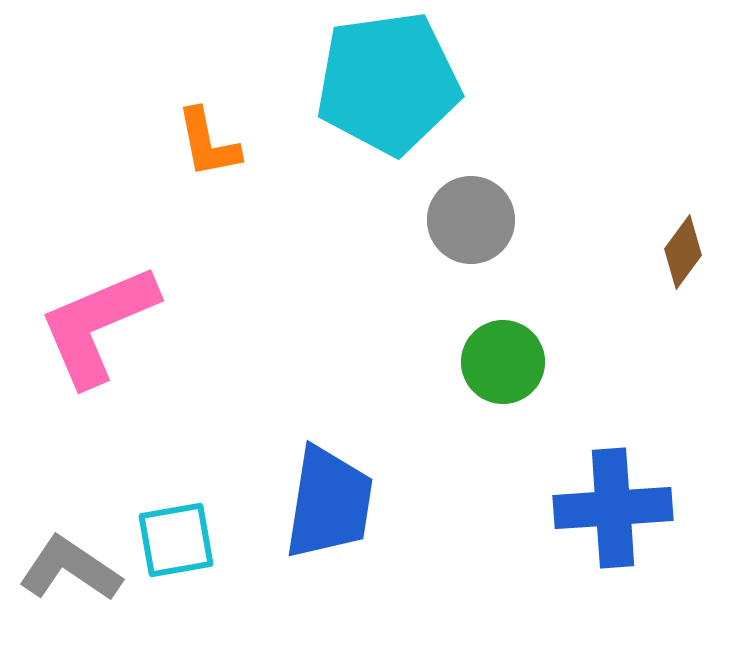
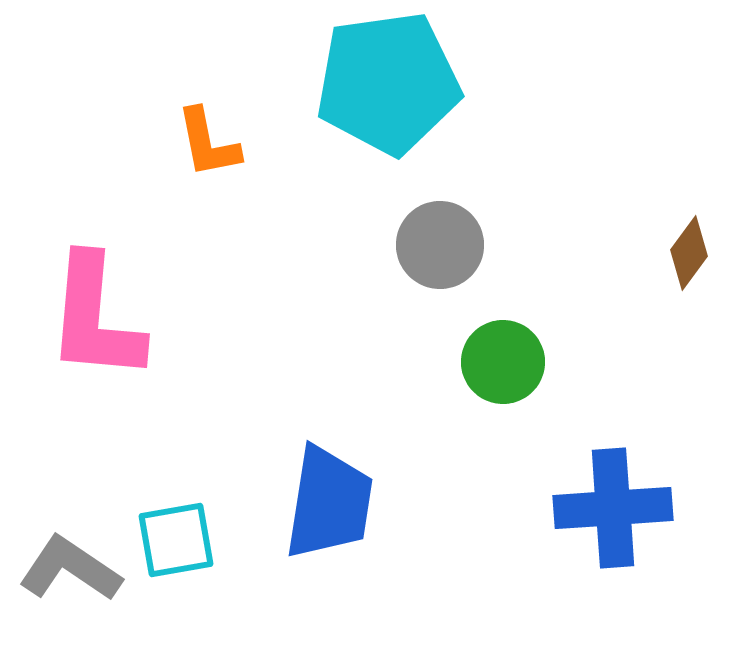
gray circle: moved 31 px left, 25 px down
brown diamond: moved 6 px right, 1 px down
pink L-shape: moved 3 px left, 7 px up; rotated 62 degrees counterclockwise
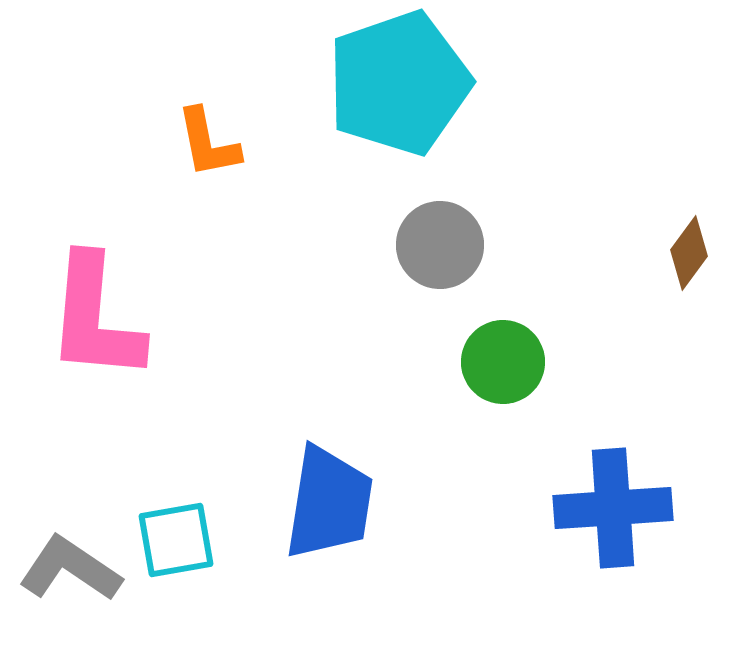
cyan pentagon: moved 11 px right; rotated 11 degrees counterclockwise
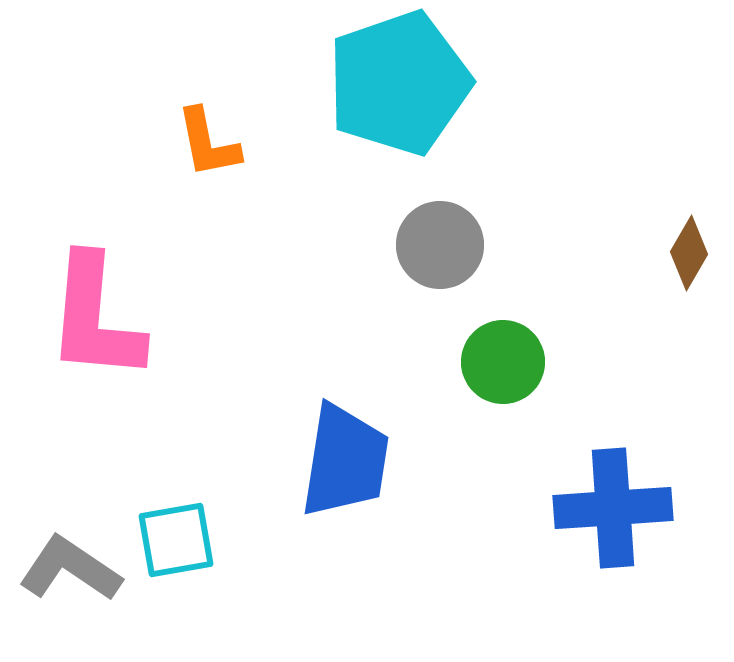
brown diamond: rotated 6 degrees counterclockwise
blue trapezoid: moved 16 px right, 42 px up
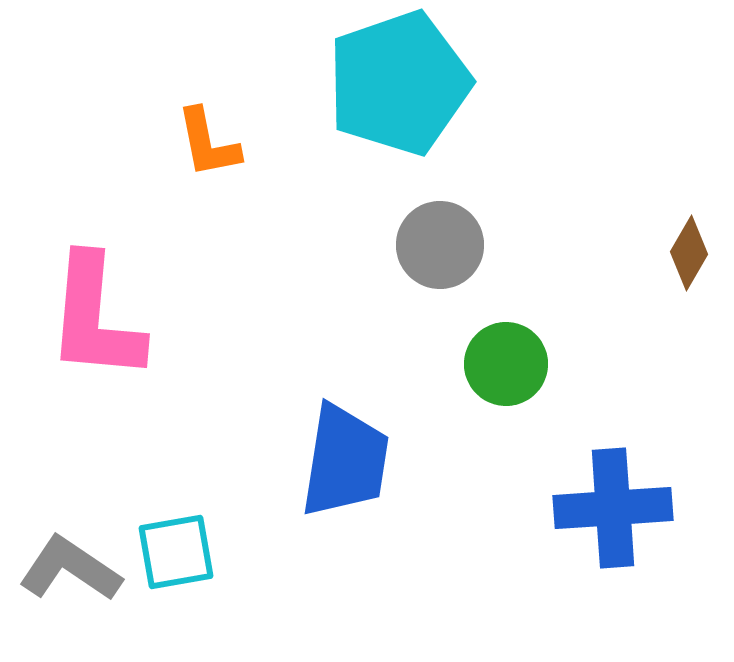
green circle: moved 3 px right, 2 px down
cyan square: moved 12 px down
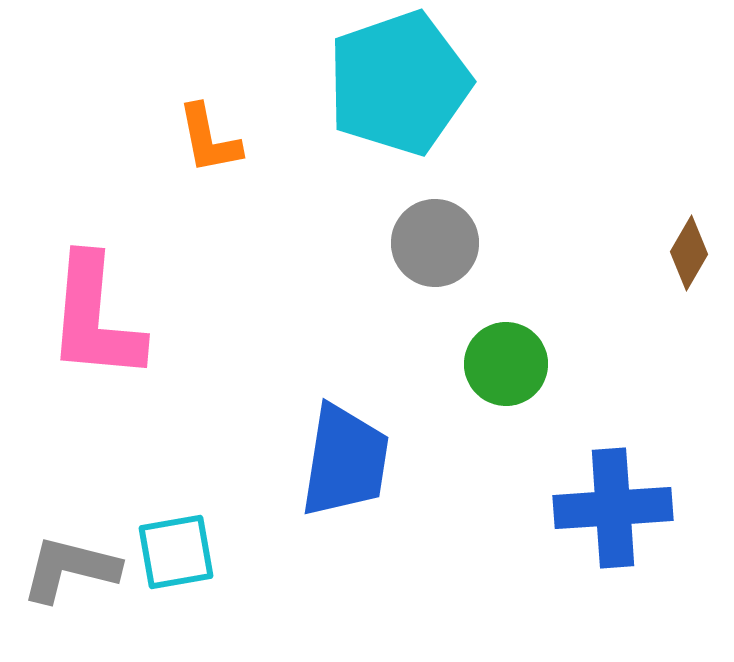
orange L-shape: moved 1 px right, 4 px up
gray circle: moved 5 px left, 2 px up
gray L-shape: rotated 20 degrees counterclockwise
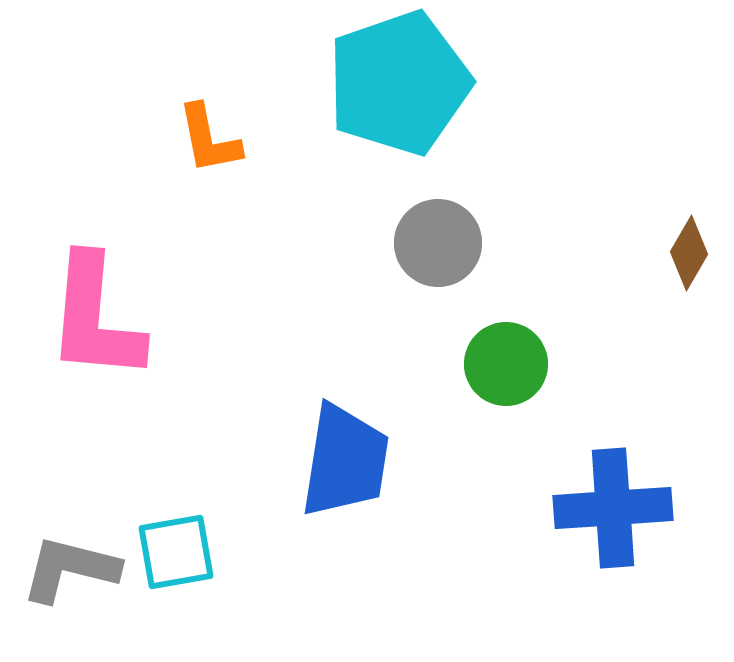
gray circle: moved 3 px right
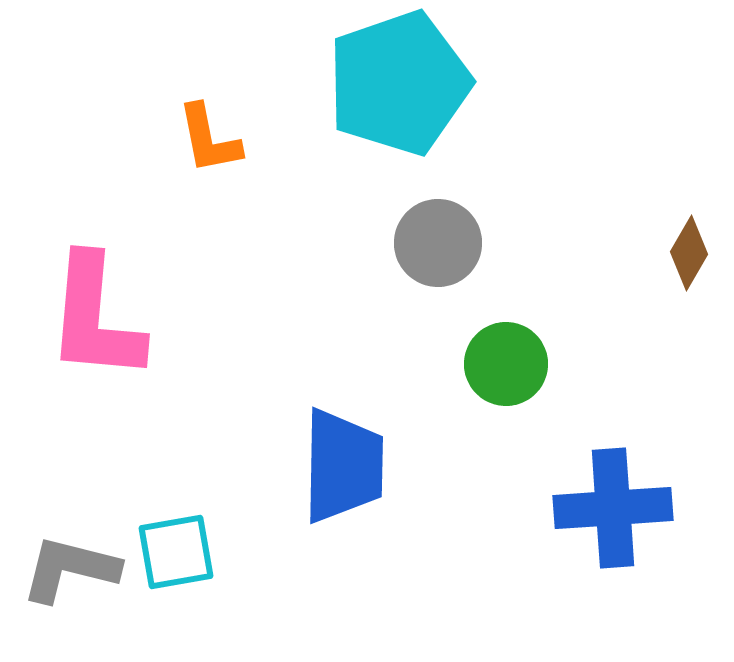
blue trapezoid: moved 2 px left, 5 px down; rotated 8 degrees counterclockwise
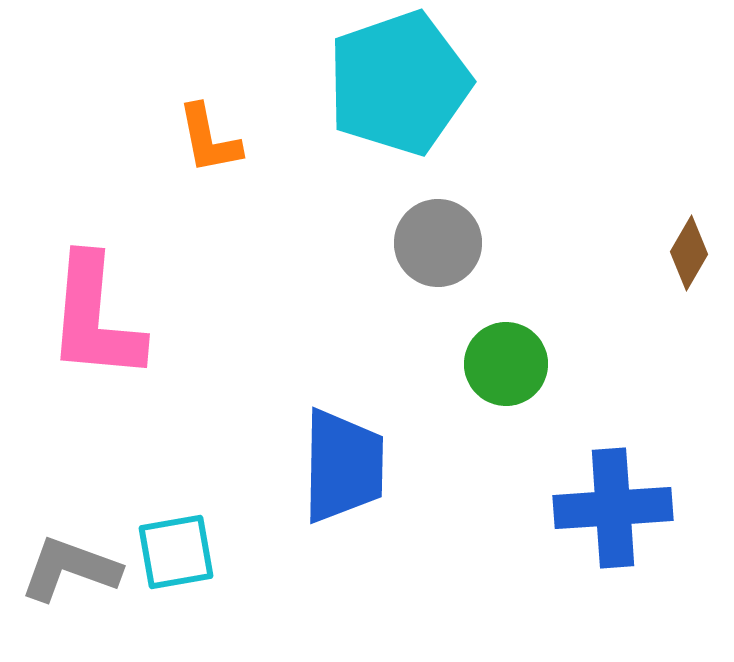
gray L-shape: rotated 6 degrees clockwise
